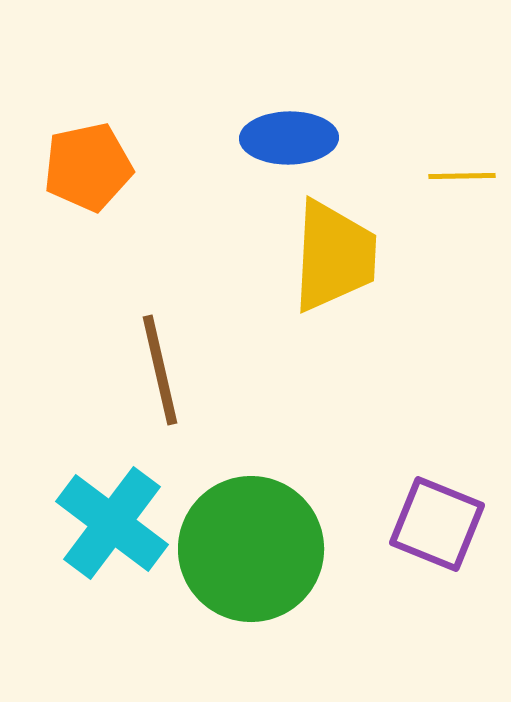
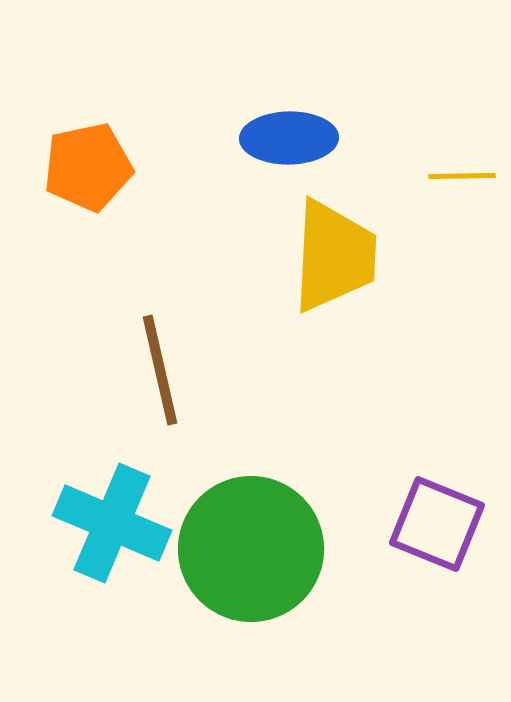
cyan cross: rotated 14 degrees counterclockwise
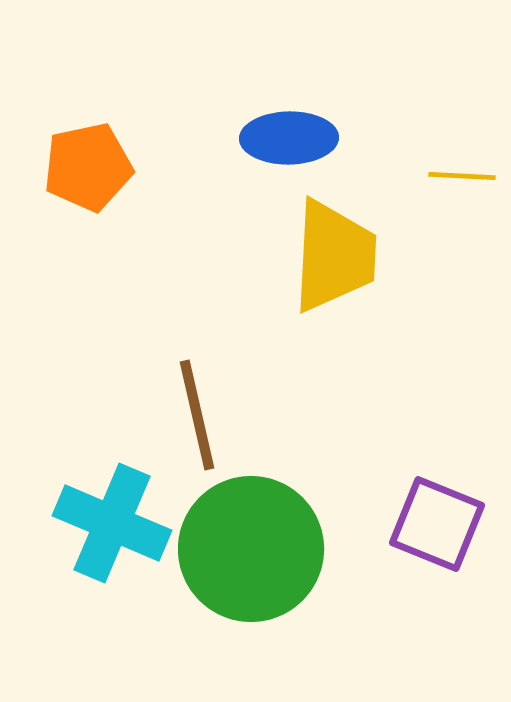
yellow line: rotated 4 degrees clockwise
brown line: moved 37 px right, 45 px down
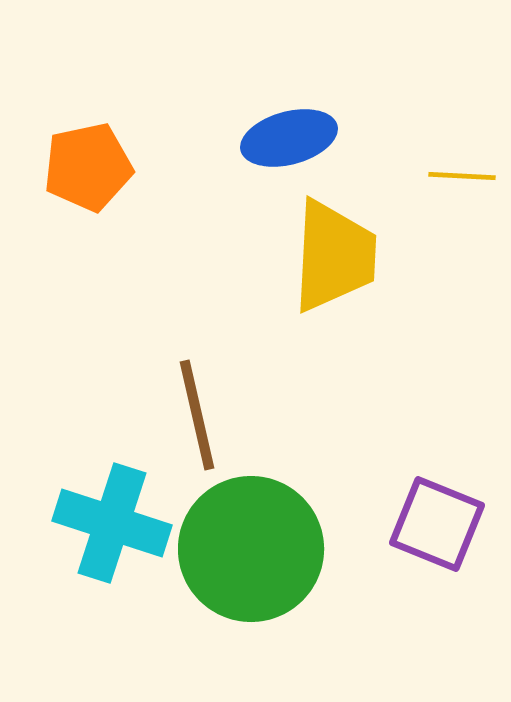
blue ellipse: rotated 14 degrees counterclockwise
cyan cross: rotated 5 degrees counterclockwise
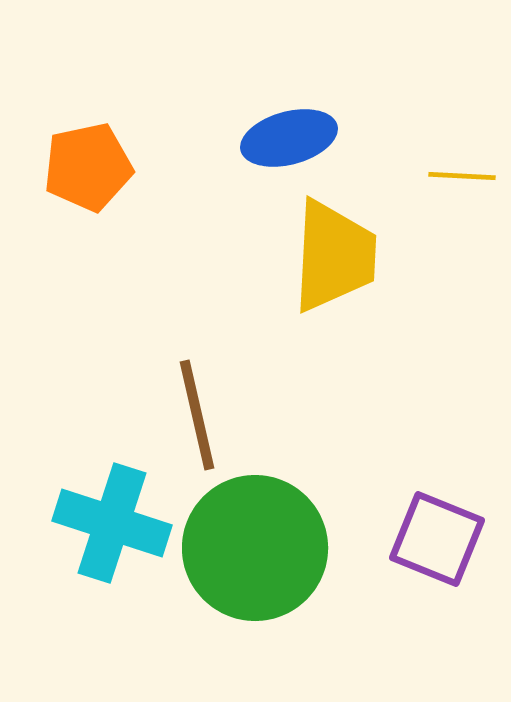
purple square: moved 15 px down
green circle: moved 4 px right, 1 px up
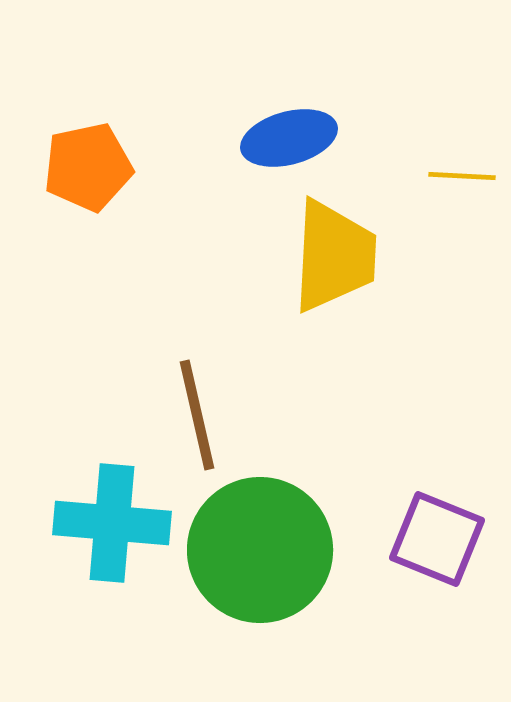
cyan cross: rotated 13 degrees counterclockwise
green circle: moved 5 px right, 2 px down
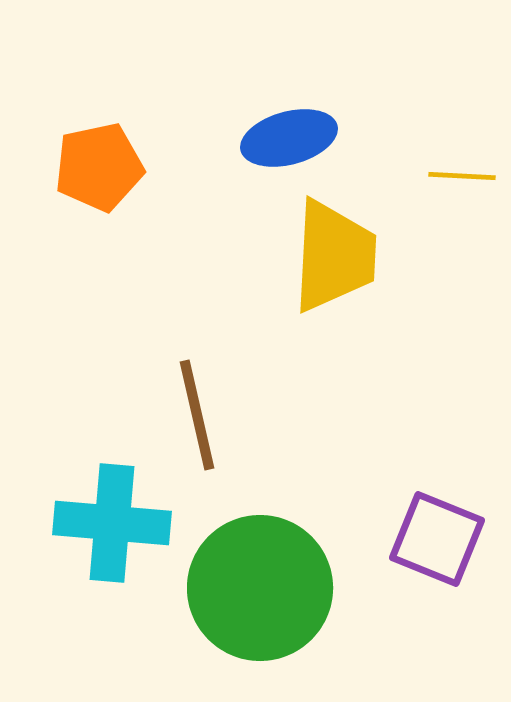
orange pentagon: moved 11 px right
green circle: moved 38 px down
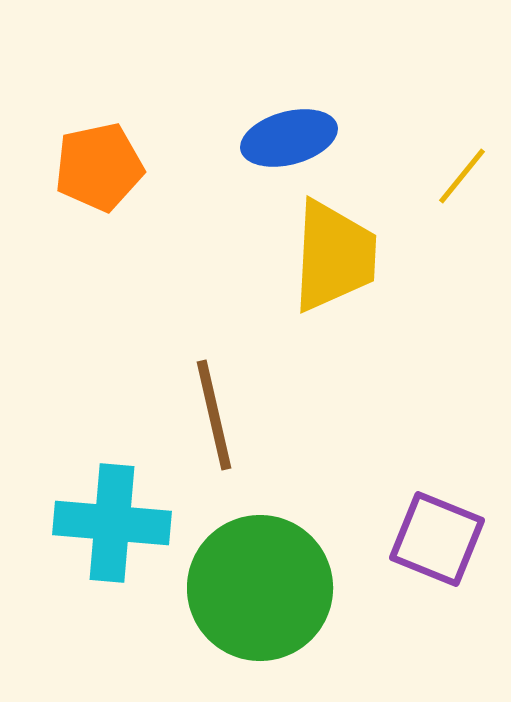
yellow line: rotated 54 degrees counterclockwise
brown line: moved 17 px right
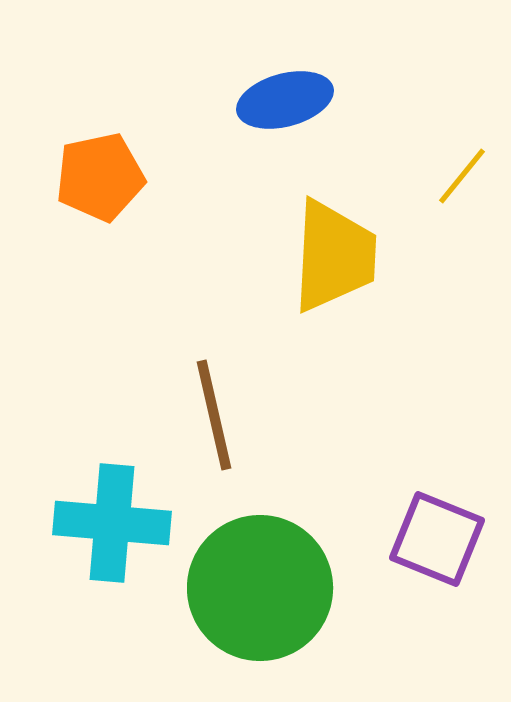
blue ellipse: moved 4 px left, 38 px up
orange pentagon: moved 1 px right, 10 px down
